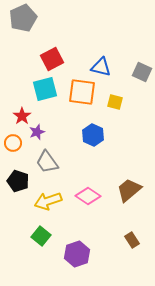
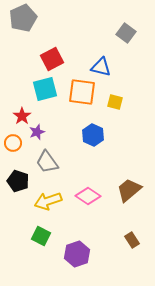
gray square: moved 16 px left, 39 px up; rotated 12 degrees clockwise
green square: rotated 12 degrees counterclockwise
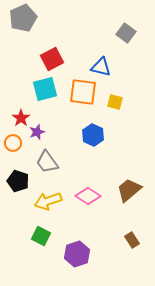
orange square: moved 1 px right
red star: moved 1 px left, 2 px down
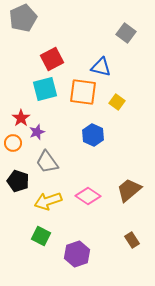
yellow square: moved 2 px right; rotated 21 degrees clockwise
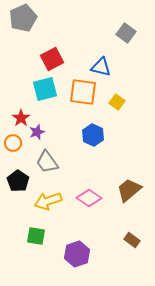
black pentagon: rotated 15 degrees clockwise
pink diamond: moved 1 px right, 2 px down
green square: moved 5 px left; rotated 18 degrees counterclockwise
brown rectangle: rotated 21 degrees counterclockwise
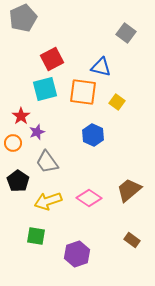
red star: moved 2 px up
